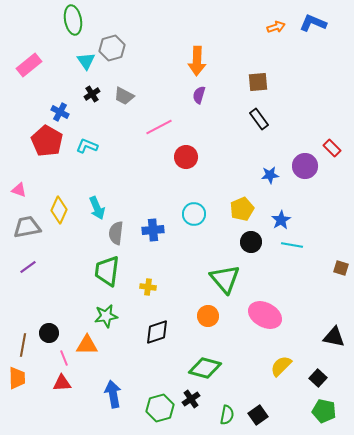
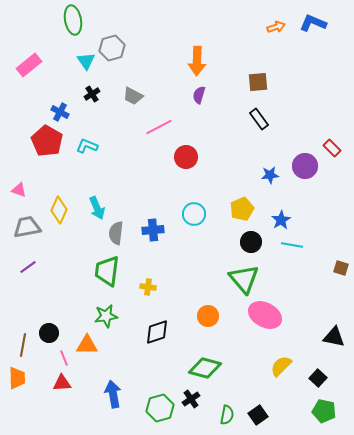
gray trapezoid at (124, 96): moved 9 px right
green triangle at (225, 279): moved 19 px right
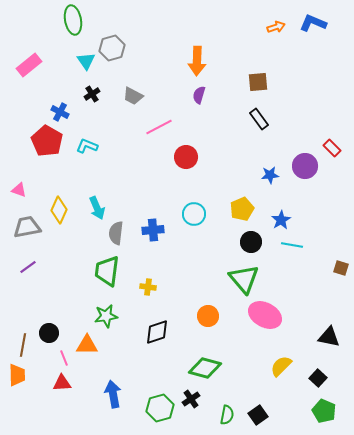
black triangle at (334, 337): moved 5 px left
orange trapezoid at (17, 378): moved 3 px up
green pentagon at (324, 411): rotated 10 degrees clockwise
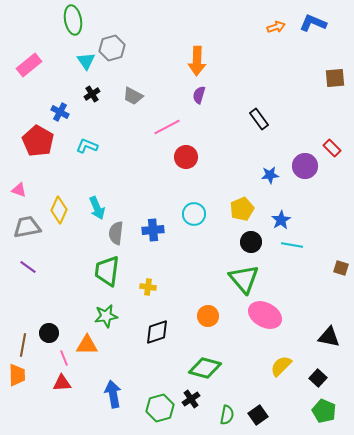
brown square at (258, 82): moved 77 px right, 4 px up
pink line at (159, 127): moved 8 px right
red pentagon at (47, 141): moved 9 px left
purple line at (28, 267): rotated 72 degrees clockwise
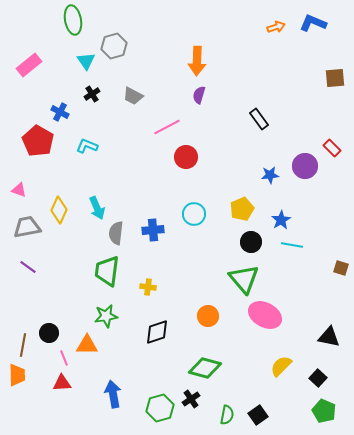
gray hexagon at (112, 48): moved 2 px right, 2 px up
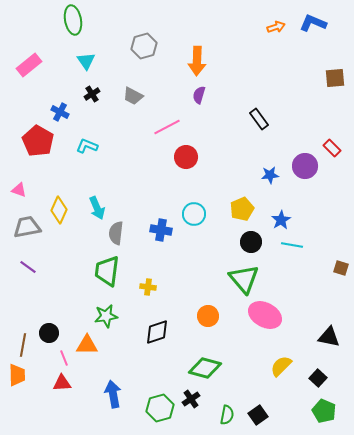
gray hexagon at (114, 46): moved 30 px right
blue cross at (153, 230): moved 8 px right; rotated 15 degrees clockwise
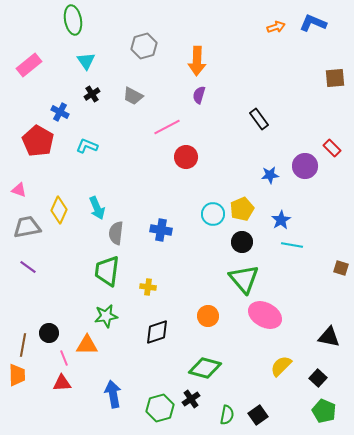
cyan circle at (194, 214): moved 19 px right
black circle at (251, 242): moved 9 px left
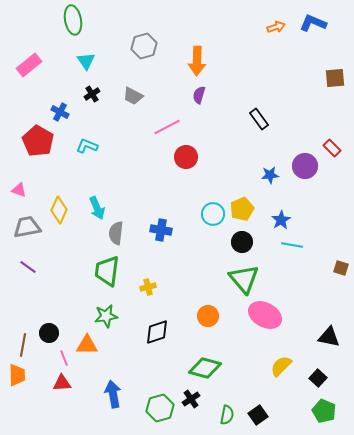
yellow cross at (148, 287): rotated 21 degrees counterclockwise
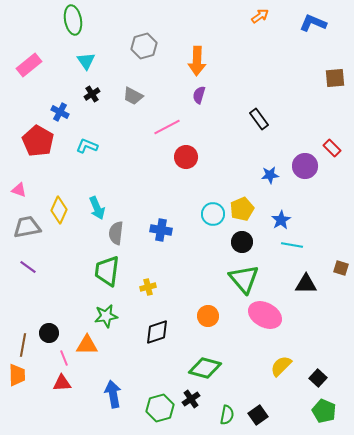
orange arrow at (276, 27): moved 16 px left, 11 px up; rotated 18 degrees counterclockwise
black triangle at (329, 337): moved 23 px left, 53 px up; rotated 10 degrees counterclockwise
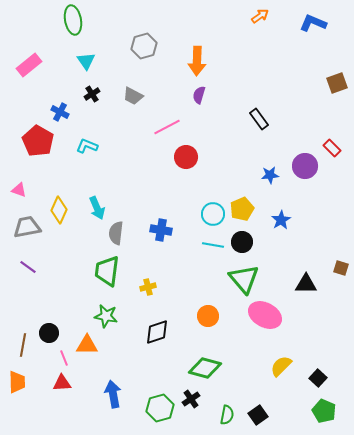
brown square at (335, 78): moved 2 px right, 5 px down; rotated 15 degrees counterclockwise
cyan line at (292, 245): moved 79 px left
green star at (106, 316): rotated 20 degrees clockwise
orange trapezoid at (17, 375): moved 7 px down
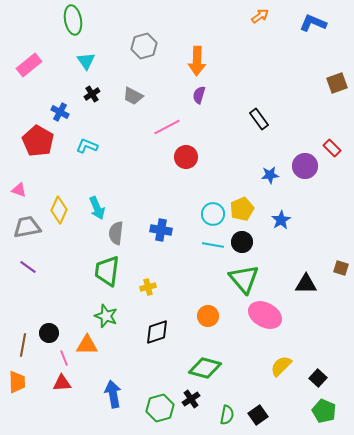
green star at (106, 316): rotated 10 degrees clockwise
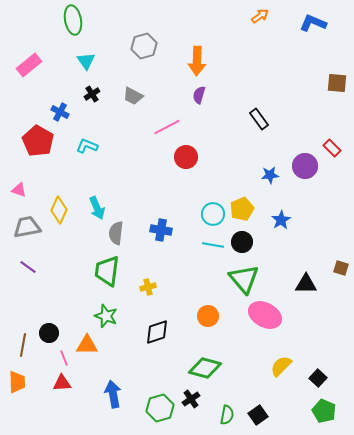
brown square at (337, 83): rotated 25 degrees clockwise
